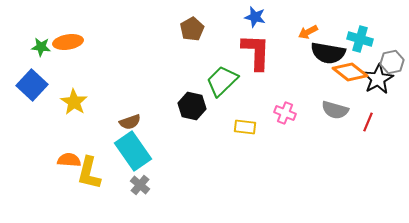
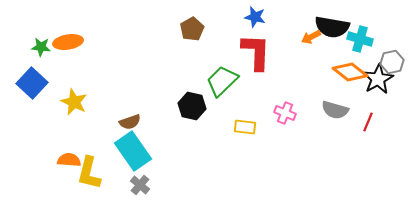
orange arrow: moved 3 px right, 5 px down
black semicircle: moved 4 px right, 26 px up
blue square: moved 2 px up
yellow star: rotated 8 degrees counterclockwise
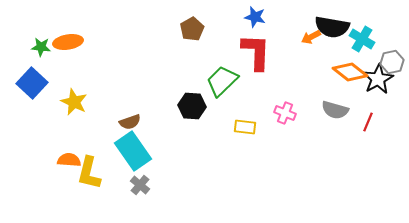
cyan cross: moved 2 px right; rotated 15 degrees clockwise
black hexagon: rotated 8 degrees counterclockwise
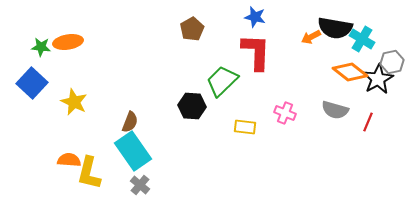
black semicircle: moved 3 px right, 1 px down
brown semicircle: rotated 50 degrees counterclockwise
